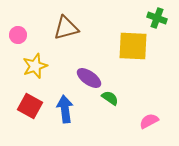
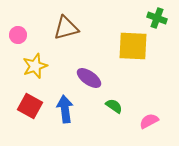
green semicircle: moved 4 px right, 8 px down
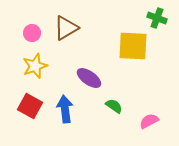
brown triangle: rotated 16 degrees counterclockwise
pink circle: moved 14 px right, 2 px up
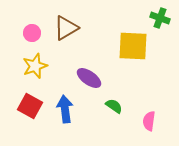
green cross: moved 3 px right
pink semicircle: rotated 54 degrees counterclockwise
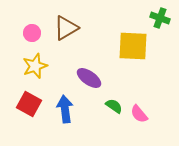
red square: moved 1 px left, 2 px up
pink semicircle: moved 10 px left, 7 px up; rotated 48 degrees counterclockwise
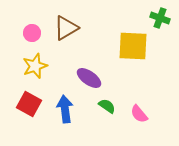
green semicircle: moved 7 px left
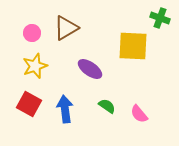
purple ellipse: moved 1 px right, 9 px up
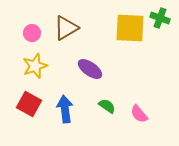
yellow square: moved 3 px left, 18 px up
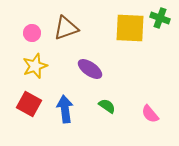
brown triangle: rotated 12 degrees clockwise
pink semicircle: moved 11 px right
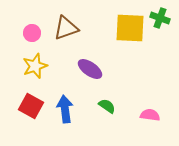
red square: moved 2 px right, 2 px down
pink semicircle: moved 1 px down; rotated 138 degrees clockwise
